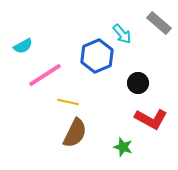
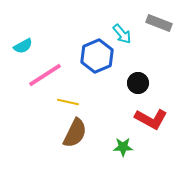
gray rectangle: rotated 20 degrees counterclockwise
green star: rotated 18 degrees counterclockwise
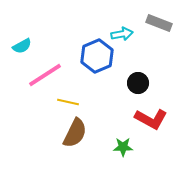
cyan arrow: rotated 60 degrees counterclockwise
cyan semicircle: moved 1 px left
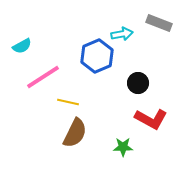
pink line: moved 2 px left, 2 px down
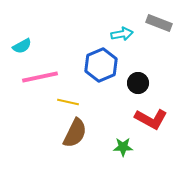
blue hexagon: moved 4 px right, 9 px down
pink line: moved 3 px left; rotated 21 degrees clockwise
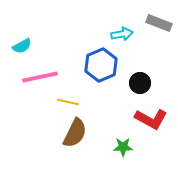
black circle: moved 2 px right
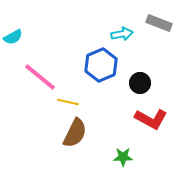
cyan semicircle: moved 9 px left, 9 px up
pink line: rotated 51 degrees clockwise
green star: moved 10 px down
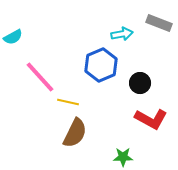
pink line: rotated 9 degrees clockwise
